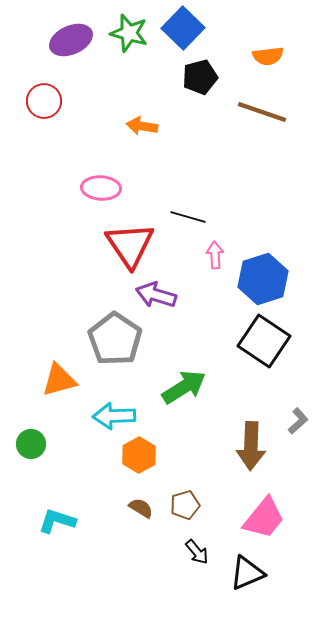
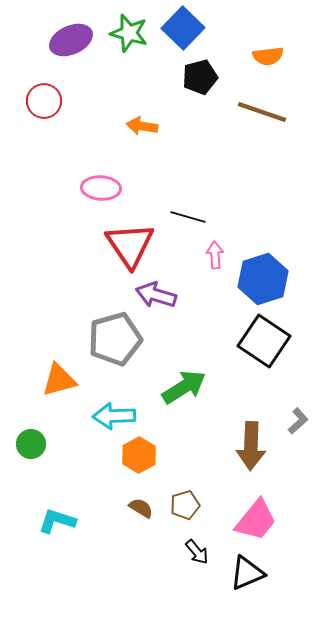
gray pentagon: rotated 22 degrees clockwise
pink trapezoid: moved 8 px left, 2 px down
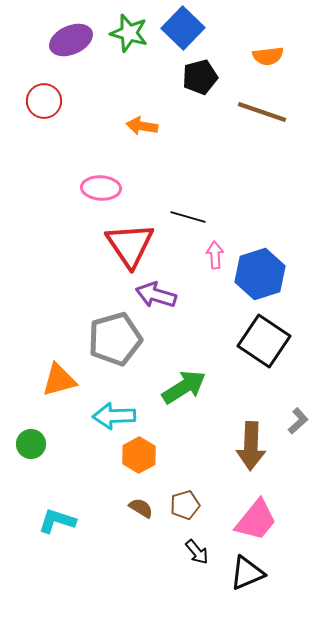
blue hexagon: moved 3 px left, 5 px up
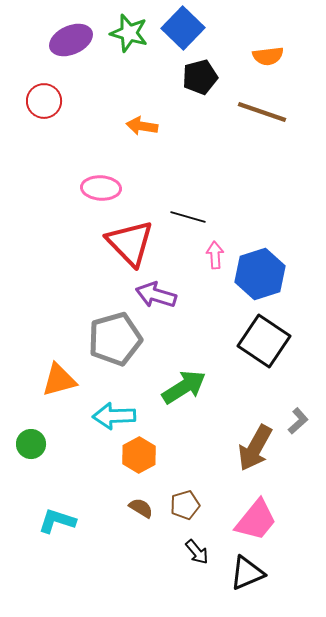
red triangle: moved 2 px up; rotated 10 degrees counterclockwise
brown arrow: moved 4 px right, 2 px down; rotated 27 degrees clockwise
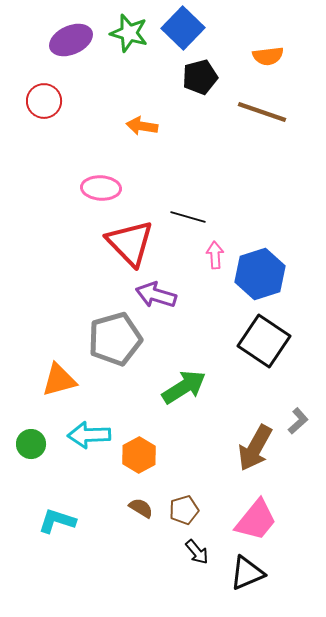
cyan arrow: moved 25 px left, 19 px down
brown pentagon: moved 1 px left, 5 px down
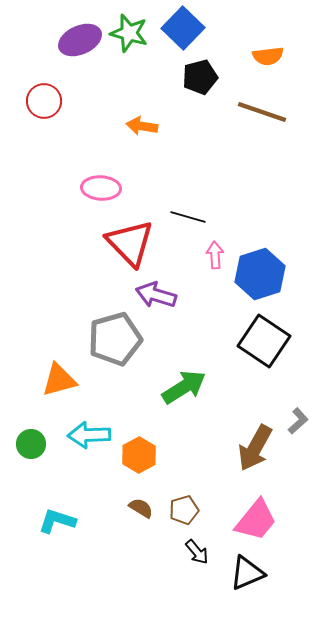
purple ellipse: moved 9 px right
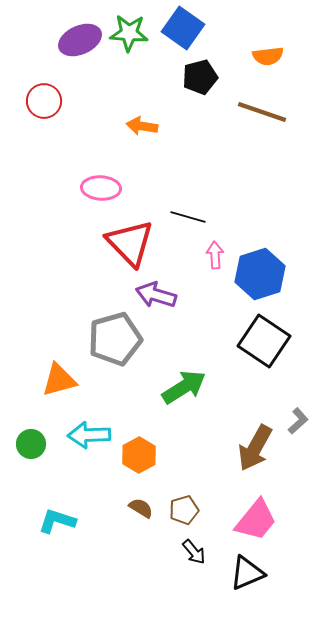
blue square: rotated 9 degrees counterclockwise
green star: rotated 12 degrees counterclockwise
black arrow: moved 3 px left
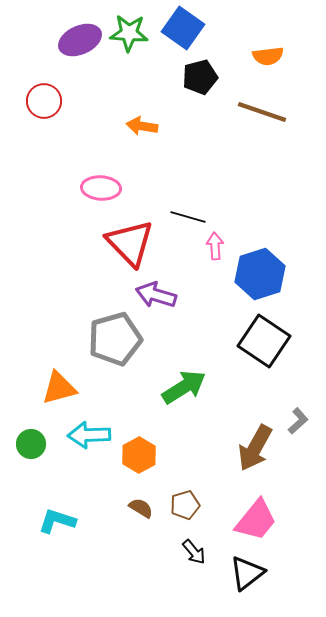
pink arrow: moved 9 px up
orange triangle: moved 8 px down
brown pentagon: moved 1 px right, 5 px up
black triangle: rotated 15 degrees counterclockwise
